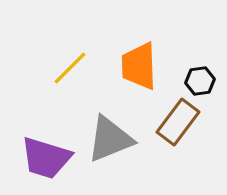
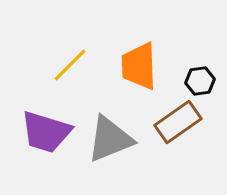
yellow line: moved 3 px up
brown rectangle: rotated 18 degrees clockwise
purple trapezoid: moved 26 px up
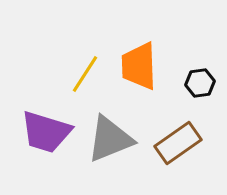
yellow line: moved 15 px right, 9 px down; rotated 12 degrees counterclockwise
black hexagon: moved 2 px down
brown rectangle: moved 21 px down
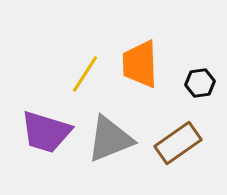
orange trapezoid: moved 1 px right, 2 px up
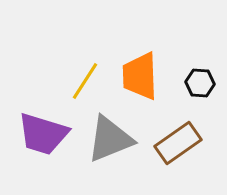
orange trapezoid: moved 12 px down
yellow line: moved 7 px down
black hexagon: rotated 12 degrees clockwise
purple trapezoid: moved 3 px left, 2 px down
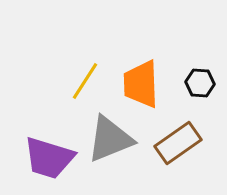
orange trapezoid: moved 1 px right, 8 px down
purple trapezoid: moved 6 px right, 24 px down
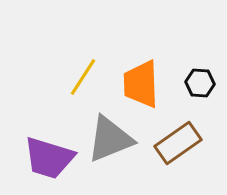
yellow line: moved 2 px left, 4 px up
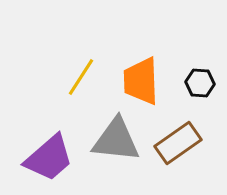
yellow line: moved 2 px left
orange trapezoid: moved 3 px up
gray triangle: moved 6 px right, 1 px down; rotated 28 degrees clockwise
purple trapezoid: rotated 58 degrees counterclockwise
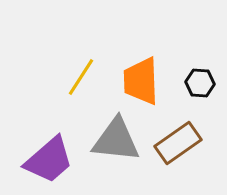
purple trapezoid: moved 2 px down
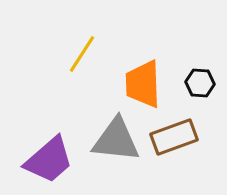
yellow line: moved 1 px right, 23 px up
orange trapezoid: moved 2 px right, 3 px down
brown rectangle: moved 4 px left, 6 px up; rotated 15 degrees clockwise
